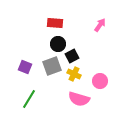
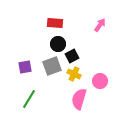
purple square: rotated 32 degrees counterclockwise
pink semicircle: rotated 90 degrees clockwise
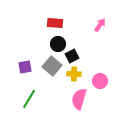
gray square: rotated 30 degrees counterclockwise
yellow cross: rotated 24 degrees counterclockwise
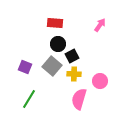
purple square: rotated 32 degrees clockwise
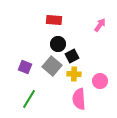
red rectangle: moved 1 px left, 3 px up
pink semicircle: rotated 20 degrees counterclockwise
